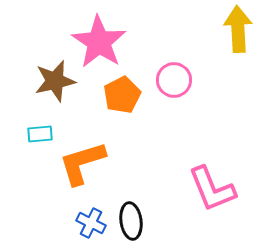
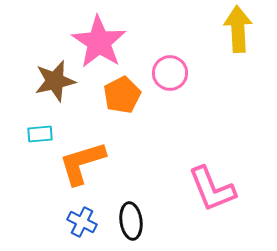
pink circle: moved 4 px left, 7 px up
blue cross: moved 9 px left, 1 px up
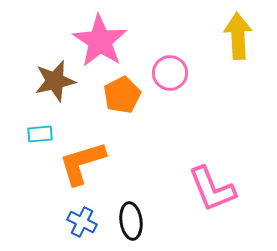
yellow arrow: moved 7 px down
pink star: moved 1 px right, 1 px up
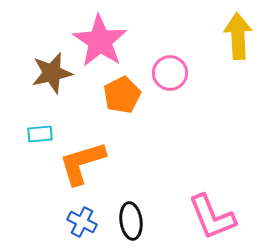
brown star: moved 3 px left, 8 px up
pink L-shape: moved 28 px down
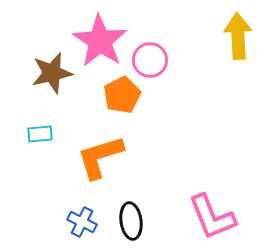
pink circle: moved 20 px left, 13 px up
orange L-shape: moved 18 px right, 6 px up
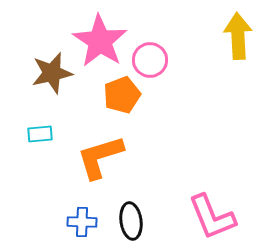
orange pentagon: rotated 6 degrees clockwise
blue cross: rotated 24 degrees counterclockwise
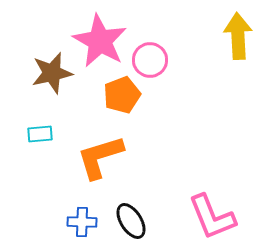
pink star: rotated 4 degrees counterclockwise
black ellipse: rotated 24 degrees counterclockwise
